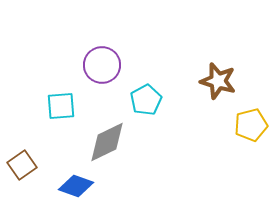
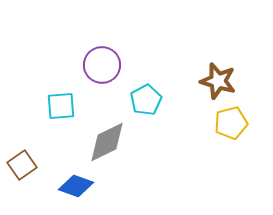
yellow pentagon: moved 20 px left, 2 px up
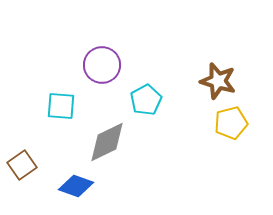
cyan square: rotated 8 degrees clockwise
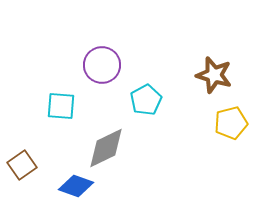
brown star: moved 4 px left, 6 px up
gray diamond: moved 1 px left, 6 px down
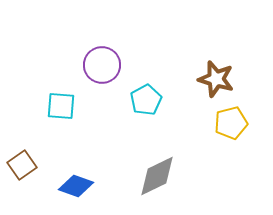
brown star: moved 2 px right, 4 px down
gray diamond: moved 51 px right, 28 px down
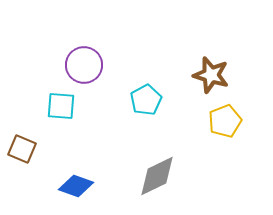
purple circle: moved 18 px left
brown star: moved 5 px left, 4 px up
yellow pentagon: moved 6 px left, 2 px up; rotated 8 degrees counterclockwise
brown square: moved 16 px up; rotated 32 degrees counterclockwise
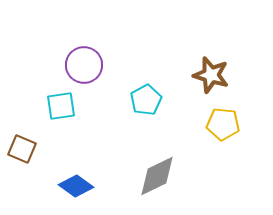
cyan square: rotated 12 degrees counterclockwise
yellow pentagon: moved 2 px left, 3 px down; rotated 28 degrees clockwise
blue diamond: rotated 16 degrees clockwise
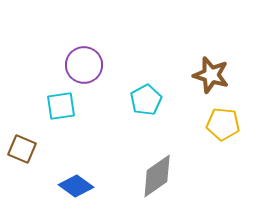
gray diamond: rotated 9 degrees counterclockwise
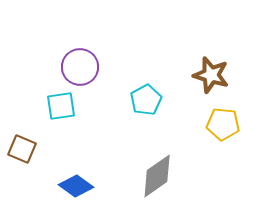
purple circle: moved 4 px left, 2 px down
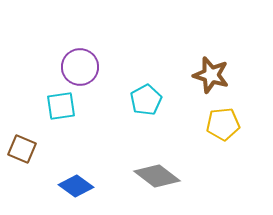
yellow pentagon: rotated 12 degrees counterclockwise
gray diamond: rotated 72 degrees clockwise
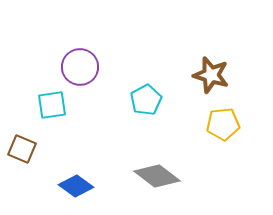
cyan square: moved 9 px left, 1 px up
